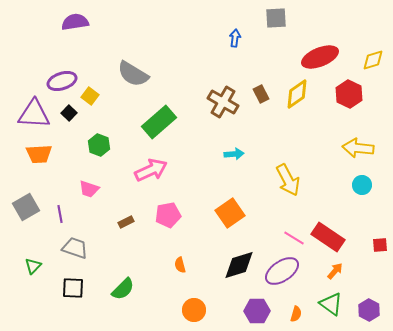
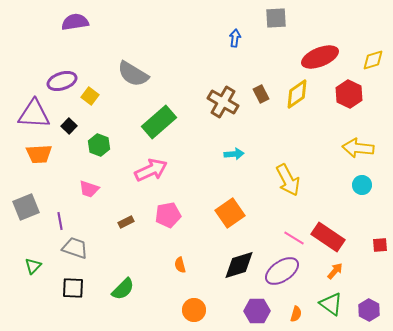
black square at (69, 113): moved 13 px down
gray square at (26, 207): rotated 8 degrees clockwise
purple line at (60, 214): moved 7 px down
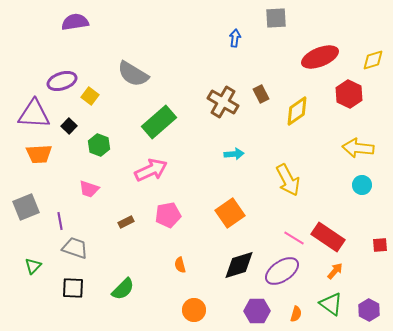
yellow diamond at (297, 94): moved 17 px down
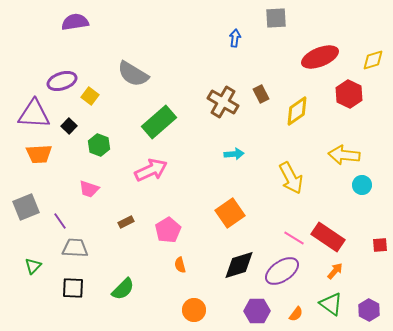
yellow arrow at (358, 148): moved 14 px left, 7 px down
yellow arrow at (288, 180): moved 3 px right, 2 px up
pink pentagon at (168, 215): moved 15 px down; rotated 20 degrees counterclockwise
purple line at (60, 221): rotated 24 degrees counterclockwise
gray trapezoid at (75, 248): rotated 16 degrees counterclockwise
orange semicircle at (296, 314): rotated 21 degrees clockwise
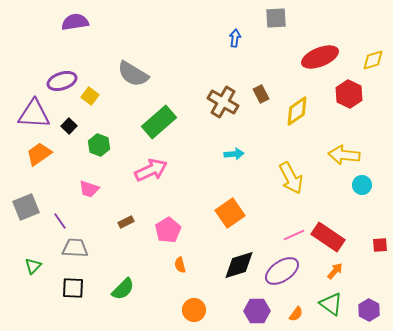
orange trapezoid at (39, 154): rotated 148 degrees clockwise
pink line at (294, 238): moved 3 px up; rotated 55 degrees counterclockwise
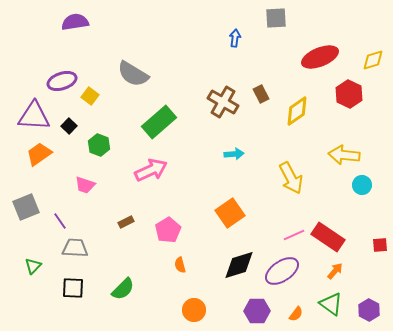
purple triangle at (34, 114): moved 2 px down
pink trapezoid at (89, 189): moved 4 px left, 4 px up
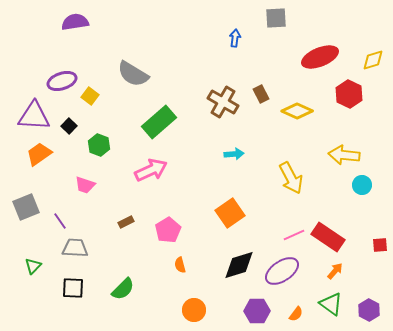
yellow diamond at (297, 111): rotated 60 degrees clockwise
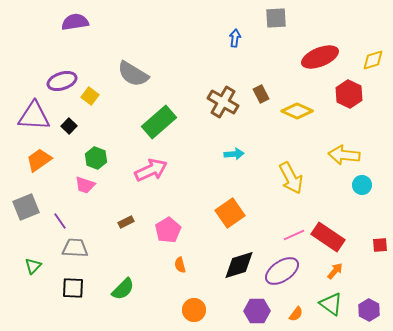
green hexagon at (99, 145): moved 3 px left, 13 px down
orange trapezoid at (39, 154): moved 6 px down
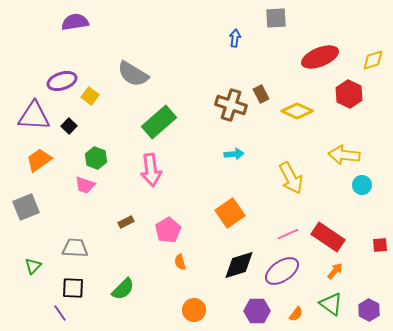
brown cross at (223, 102): moved 8 px right, 3 px down; rotated 12 degrees counterclockwise
pink arrow at (151, 170): rotated 108 degrees clockwise
purple line at (60, 221): moved 92 px down
pink line at (294, 235): moved 6 px left, 1 px up
orange semicircle at (180, 265): moved 3 px up
